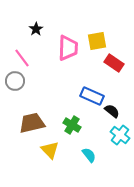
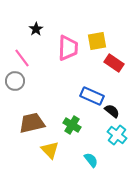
cyan cross: moved 3 px left
cyan semicircle: moved 2 px right, 5 px down
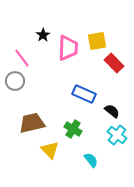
black star: moved 7 px right, 6 px down
red rectangle: rotated 12 degrees clockwise
blue rectangle: moved 8 px left, 2 px up
green cross: moved 1 px right, 4 px down
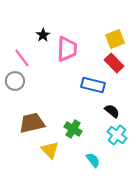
yellow square: moved 18 px right, 2 px up; rotated 12 degrees counterclockwise
pink trapezoid: moved 1 px left, 1 px down
blue rectangle: moved 9 px right, 9 px up; rotated 10 degrees counterclockwise
cyan semicircle: moved 2 px right
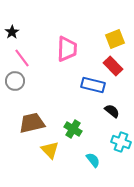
black star: moved 31 px left, 3 px up
red rectangle: moved 1 px left, 3 px down
cyan cross: moved 4 px right, 7 px down; rotated 18 degrees counterclockwise
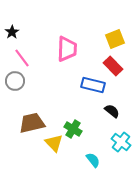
cyan cross: rotated 18 degrees clockwise
yellow triangle: moved 4 px right, 7 px up
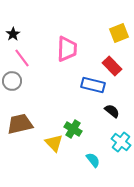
black star: moved 1 px right, 2 px down
yellow square: moved 4 px right, 6 px up
red rectangle: moved 1 px left
gray circle: moved 3 px left
brown trapezoid: moved 12 px left, 1 px down
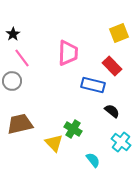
pink trapezoid: moved 1 px right, 4 px down
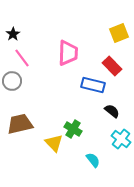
cyan cross: moved 3 px up
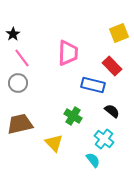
gray circle: moved 6 px right, 2 px down
green cross: moved 13 px up
cyan cross: moved 17 px left
